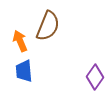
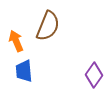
orange arrow: moved 4 px left
purple diamond: moved 1 px left, 2 px up
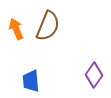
orange arrow: moved 12 px up
blue trapezoid: moved 7 px right, 10 px down
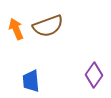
brown semicircle: rotated 48 degrees clockwise
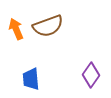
purple diamond: moved 3 px left
blue trapezoid: moved 2 px up
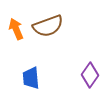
purple diamond: moved 1 px left
blue trapezoid: moved 1 px up
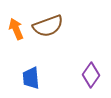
purple diamond: moved 1 px right
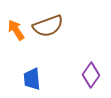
orange arrow: moved 1 px down; rotated 10 degrees counterclockwise
blue trapezoid: moved 1 px right, 1 px down
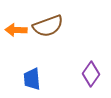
orange arrow: rotated 55 degrees counterclockwise
purple diamond: moved 1 px up
